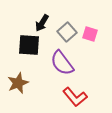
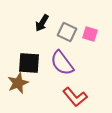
gray square: rotated 24 degrees counterclockwise
black square: moved 18 px down
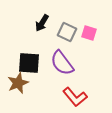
pink square: moved 1 px left, 1 px up
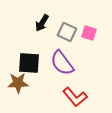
brown star: rotated 20 degrees clockwise
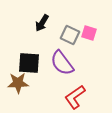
gray square: moved 3 px right, 3 px down
red L-shape: rotated 95 degrees clockwise
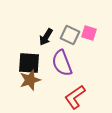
black arrow: moved 4 px right, 14 px down
purple semicircle: rotated 16 degrees clockwise
brown star: moved 12 px right, 3 px up; rotated 15 degrees counterclockwise
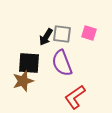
gray square: moved 8 px left, 1 px up; rotated 18 degrees counterclockwise
brown star: moved 7 px left, 1 px down
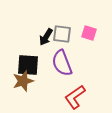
black square: moved 1 px left, 2 px down
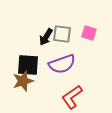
purple semicircle: moved 1 px down; rotated 88 degrees counterclockwise
red L-shape: moved 3 px left
